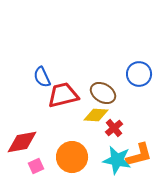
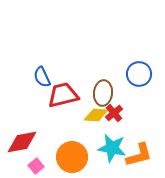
brown ellipse: rotated 65 degrees clockwise
red cross: moved 15 px up
cyan star: moved 5 px left, 12 px up
pink square: rotated 14 degrees counterclockwise
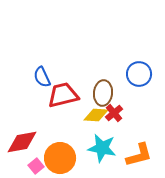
cyan star: moved 10 px left
orange circle: moved 12 px left, 1 px down
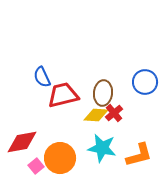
blue circle: moved 6 px right, 8 px down
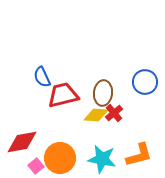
cyan star: moved 11 px down
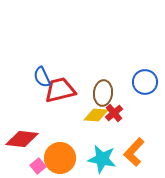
red trapezoid: moved 3 px left, 5 px up
red diamond: moved 3 px up; rotated 16 degrees clockwise
orange L-shape: moved 5 px left, 3 px up; rotated 148 degrees clockwise
pink square: moved 2 px right
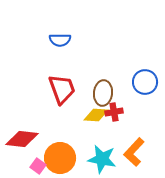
blue semicircle: moved 18 px right, 37 px up; rotated 65 degrees counterclockwise
red trapezoid: moved 2 px right, 1 px up; rotated 84 degrees clockwise
red cross: moved 1 px up; rotated 30 degrees clockwise
pink square: rotated 14 degrees counterclockwise
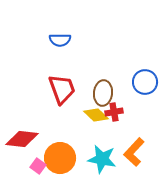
yellow diamond: rotated 40 degrees clockwise
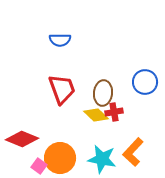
red diamond: rotated 16 degrees clockwise
orange L-shape: moved 1 px left
pink square: moved 1 px right
